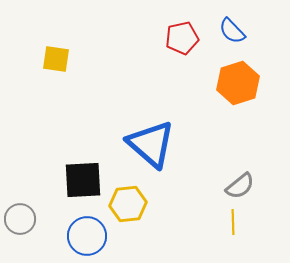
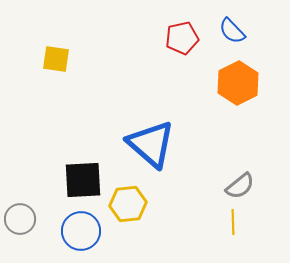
orange hexagon: rotated 9 degrees counterclockwise
blue circle: moved 6 px left, 5 px up
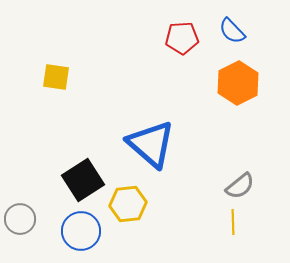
red pentagon: rotated 8 degrees clockwise
yellow square: moved 18 px down
black square: rotated 30 degrees counterclockwise
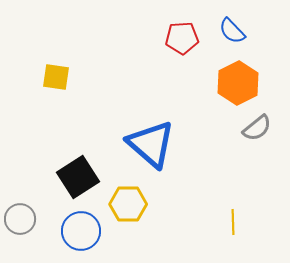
black square: moved 5 px left, 3 px up
gray semicircle: moved 17 px right, 58 px up
yellow hexagon: rotated 6 degrees clockwise
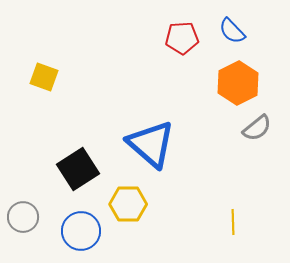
yellow square: moved 12 px left; rotated 12 degrees clockwise
black square: moved 8 px up
gray circle: moved 3 px right, 2 px up
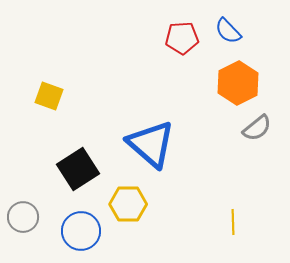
blue semicircle: moved 4 px left
yellow square: moved 5 px right, 19 px down
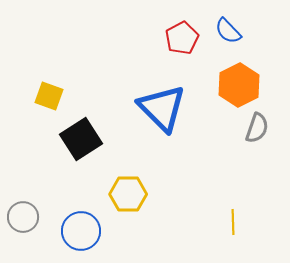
red pentagon: rotated 24 degrees counterclockwise
orange hexagon: moved 1 px right, 2 px down
gray semicircle: rotated 32 degrees counterclockwise
blue triangle: moved 11 px right, 36 px up; rotated 4 degrees clockwise
black square: moved 3 px right, 30 px up
yellow hexagon: moved 10 px up
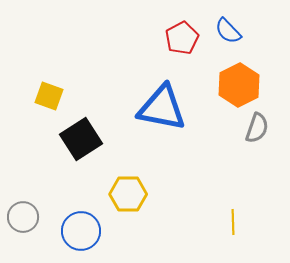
blue triangle: rotated 34 degrees counterclockwise
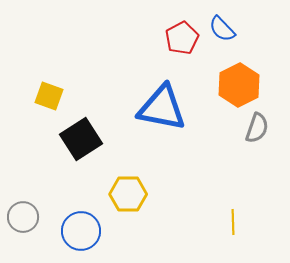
blue semicircle: moved 6 px left, 2 px up
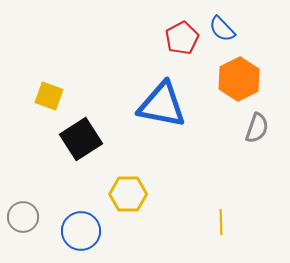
orange hexagon: moved 6 px up
blue triangle: moved 3 px up
yellow line: moved 12 px left
